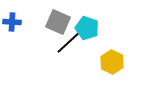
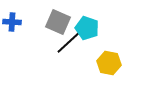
yellow hexagon: moved 3 px left, 1 px down; rotated 15 degrees counterclockwise
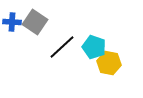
gray square: moved 23 px left; rotated 10 degrees clockwise
cyan pentagon: moved 7 px right, 19 px down
black line: moved 7 px left, 5 px down
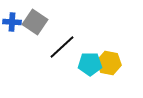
cyan pentagon: moved 4 px left, 17 px down; rotated 20 degrees counterclockwise
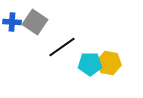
black line: rotated 8 degrees clockwise
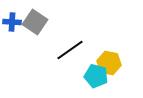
black line: moved 8 px right, 3 px down
cyan pentagon: moved 6 px right, 12 px down; rotated 15 degrees clockwise
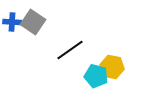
gray square: moved 2 px left
yellow hexagon: moved 3 px right, 4 px down
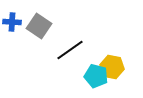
gray square: moved 6 px right, 4 px down
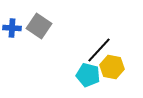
blue cross: moved 6 px down
black line: moved 29 px right; rotated 12 degrees counterclockwise
cyan pentagon: moved 8 px left, 1 px up
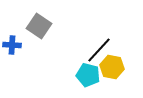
blue cross: moved 17 px down
